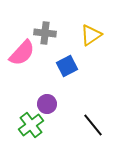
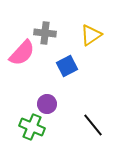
green cross: moved 1 px right, 2 px down; rotated 30 degrees counterclockwise
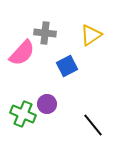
green cross: moved 9 px left, 13 px up
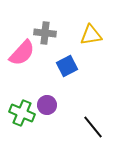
yellow triangle: rotated 25 degrees clockwise
purple circle: moved 1 px down
green cross: moved 1 px left, 1 px up
black line: moved 2 px down
